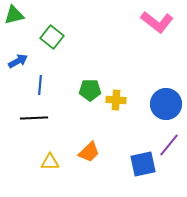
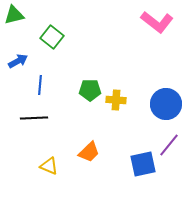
yellow triangle: moved 1 px left, 4 px down; rotated 24 degrees clockwise
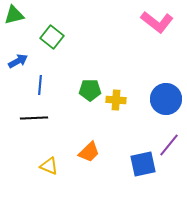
blue circle: moved 5 px up
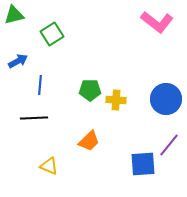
green square: moved 3 px up; rotated 20 degrees clockwise
orange trapezoid: moved 11 px up
blue square: rotated 8 degrees clockwise
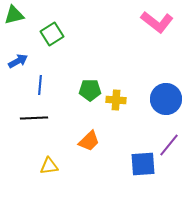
yellow triangle: rotated 30 degrees counterclockwise
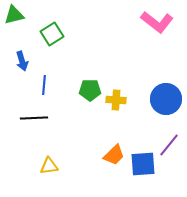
blue arrow: moved 4 px right; rotated 102 degrees clockwise
blue line: moved 4 px right
orange trapezoid: moved 25 px right, 14 px down
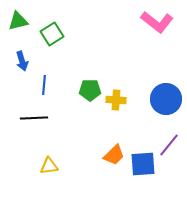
green triangle: moved 4 px right, 6 px down
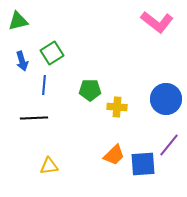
green square: moved 19 px down
yellow cross: moved 1 px right, 7 px down
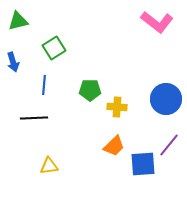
green square: moved 2 px right, 5 px up
blue arrow: moved 9 px left, 1 px down
orange trapezoid: moved 9 px up
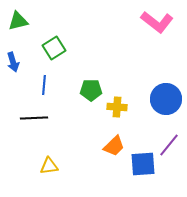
green pentagon: moved 1 px right
